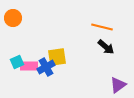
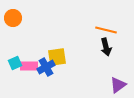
orange line: moved 4 px right, 3 px down
black arrow: rotated 36 degrees clockwise
cyan square: moved 2 px left, 1 px down
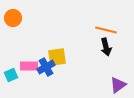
cyan square: moved 4 px left, 12 px down
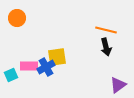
orange circle: moved 4 px right
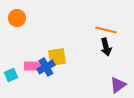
pink rectangle: moved 4 px right
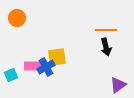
orange line: rotated 15 degrees counterclockwise
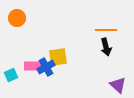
yellow square: moved 1 px right
purple triangle: rotated 42 degrees counterclockwise
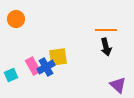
orange circle: moved 1 px left, 1 px down
pink rectangle: rotated 60 degrees clockwise
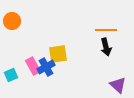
orange circle: moved 4 px left, 2 px down
yellow square: moved 3 px up
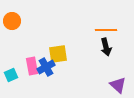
pink rectangle: moved 1 px left; rotated 18 degrees clockwise
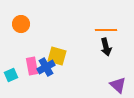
orange circle: moved 9 px right, 3 px down
yellow square: moved 1 px left, 2 px down; rotated 24 degrees clockwise
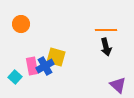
yellow square: moved 1 px left, 1 px down
blue cross: moved 1 px left, 1 px up
cyan square: moved 4 px right, 2 px down; rotated 24 degrees counterclockwise
